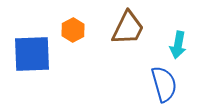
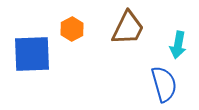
orange hexagon: moved 1 px left, 1 px up
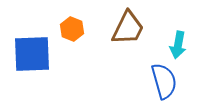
orange hexagon: rotated 10 degrees counterclockwise
blue semicircle: moved 3 px up
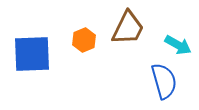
orange hexagon: moved 12 px right, 11 px down; rotated 15 degrees clockwise
cyan arrow: rotated 72 degrees counterclockwise
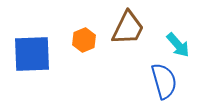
cyan arrow: rotated 20 degrees clockwise
